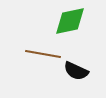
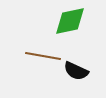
brown line: moved 2 px down
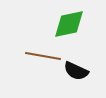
green diamond: moved 1 px left, 3 px down
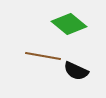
green diamond: rotated 52 degrees clockwise
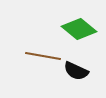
green diamond: moved 10 px right, 5 px down
